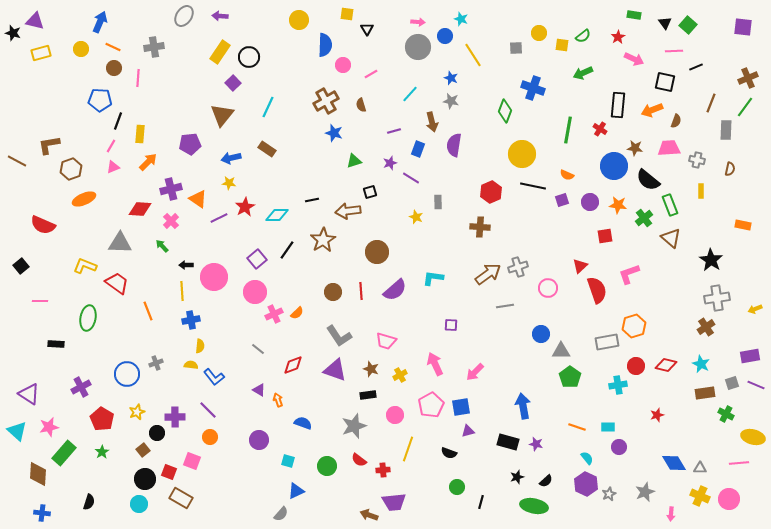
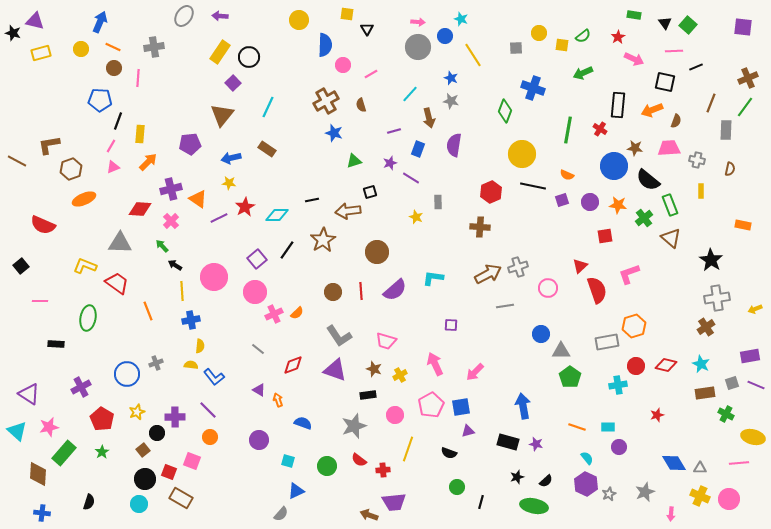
brown arrow at (432, 122): moved 3 px left, 4 px up
black arrow at (186, 265): moved 11 px left; rotated 32 degrees clockwise
brown arrow at (488, 274): rotated 8 degrees clockwise
brown star at (371, 369): moved 3 px right
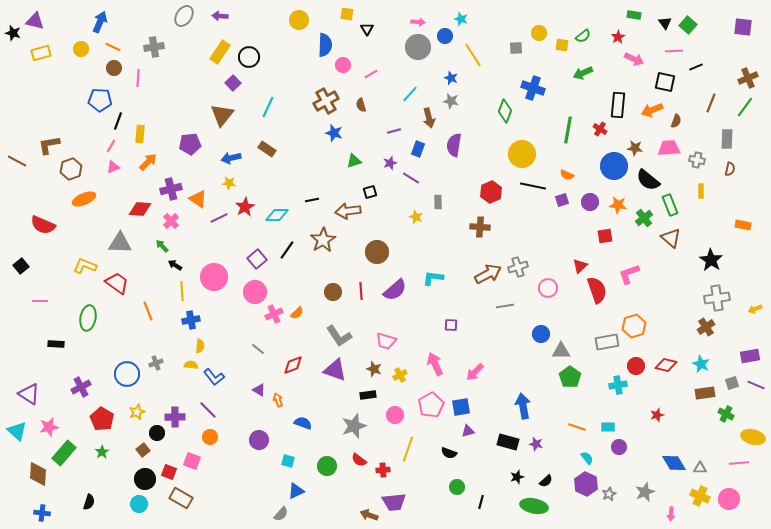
gray rectangle at (726, 130): moved 1 px right, 9 px down
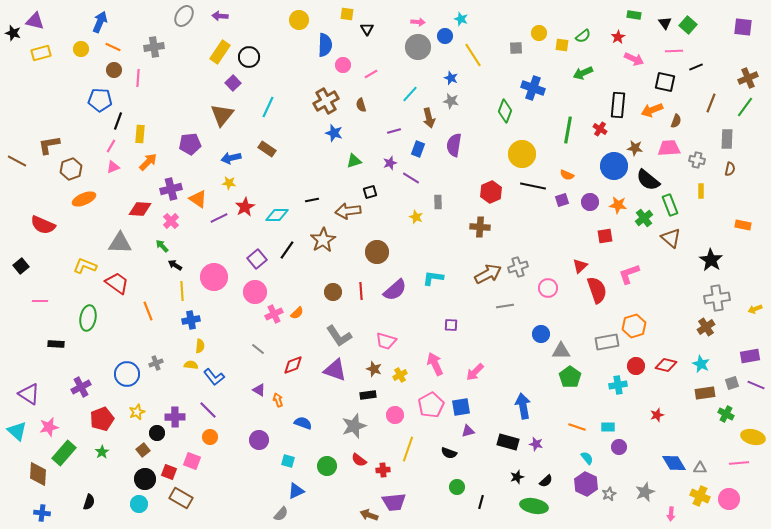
brown circle at (114, 68): moved 2 px down
red pentagon at (102, 419): rotated 20 degrees clockwise
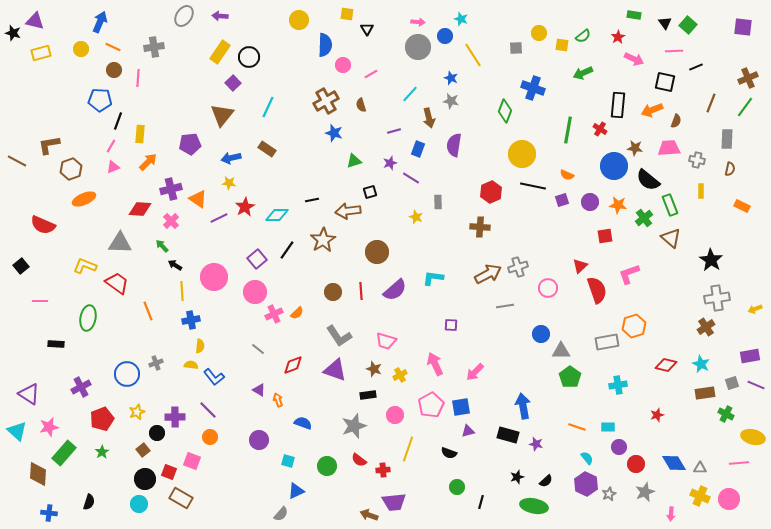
orange rectangle at (743, 225): moved 1 px left, 19 px up; rotated 14 degrees clockwise
red circle at (636, 366): moved 98 px down
black rectangle at (508, 442): moved 7 px up
blue cross at (42, 513): moved 7 px right
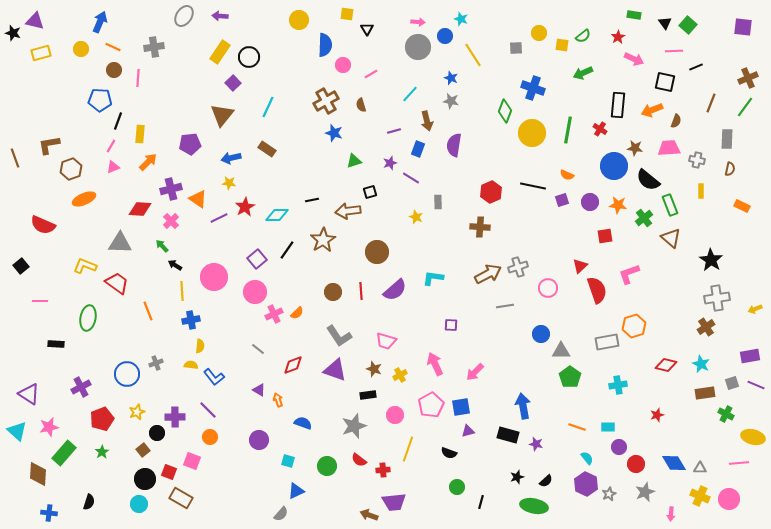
brown arrow at (429, 118): moved 2 px left, 3 px down
yellow circle at (522, 154): moved 10 px right, 21 px up
brown line at (17, 161): moved 2 px left, 3 px up; rotated 42 degrees clockwise
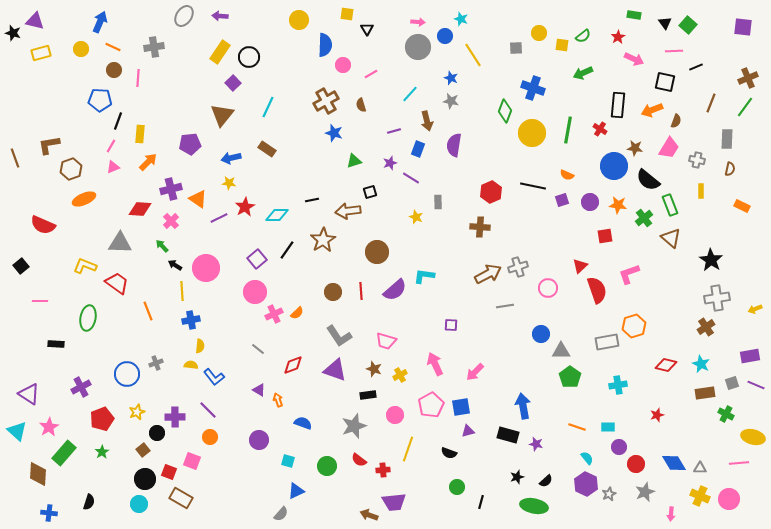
pink trapezoid at (669, 148): rotated 125 degrees clockwise
pink circle at (214, 277): moved 8 px left, 9 px up
cyan L-shape at (433, 278): moved 9 px left, 2 px up
pink star at (49, 427): rotated 18 degrees counterclockwise
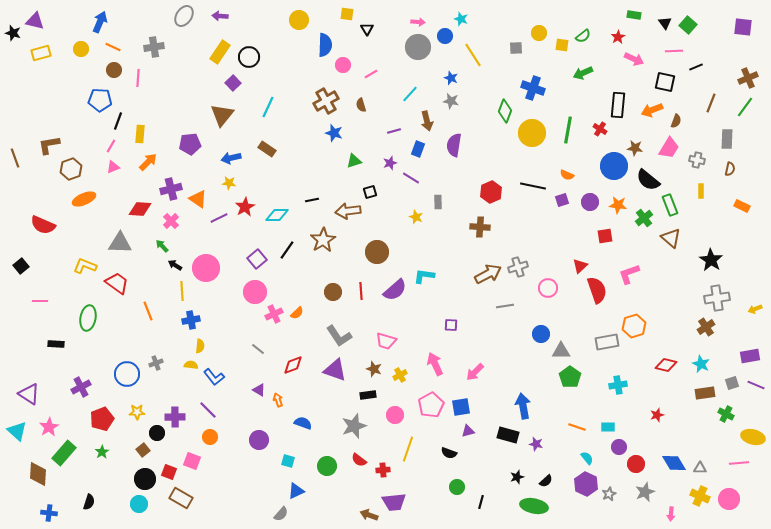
yellow star at (137, 412): rotated 21 degrees clockwise
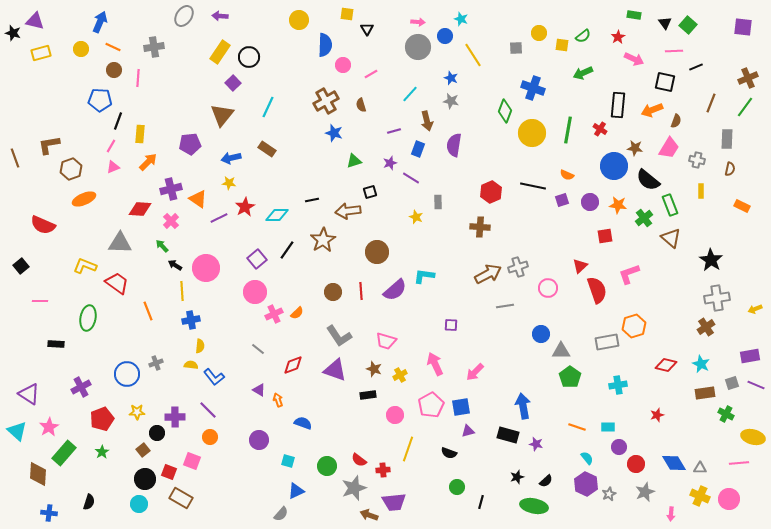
gray star at (354, 426): moved 62 px down
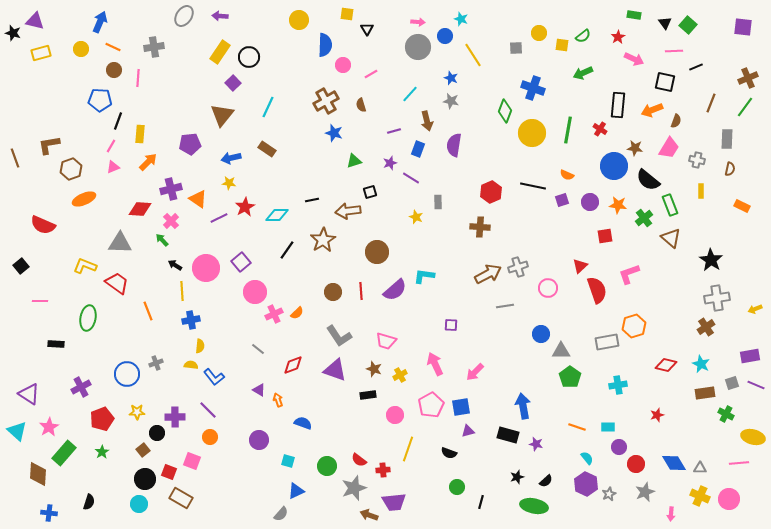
green arrow at (162, 246): moved 6 px up
purple square at (257, 259): moved 16 px left, 3 px down
